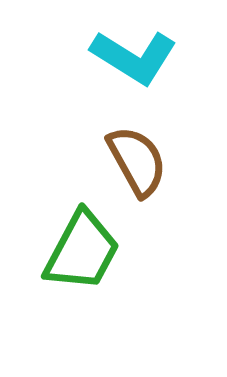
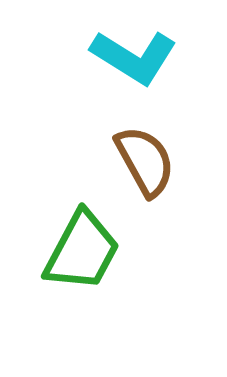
brown semicircle: moved 8 px right
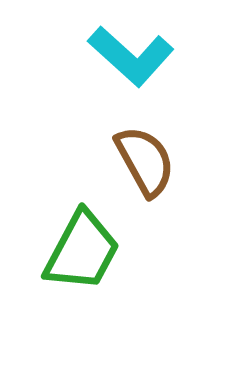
cyan L-shape: moved 3 px left, 1 px up; rotated 10 degrees clockwise
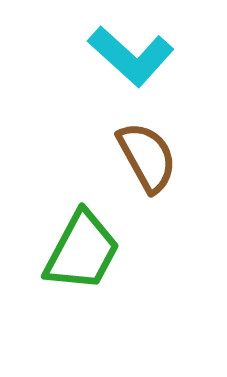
brown semicircle: moved 2 px right, 4 px up
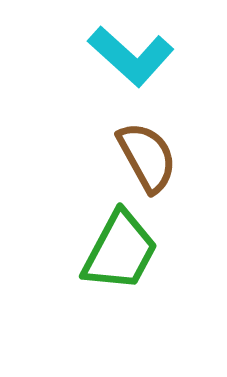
green trapezoid: moved 38 px right
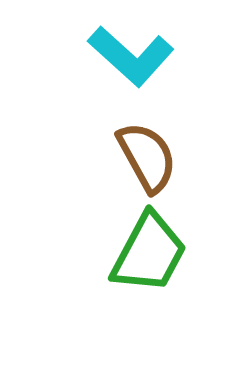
green trapezoid: moved 29 px right, 2 px down
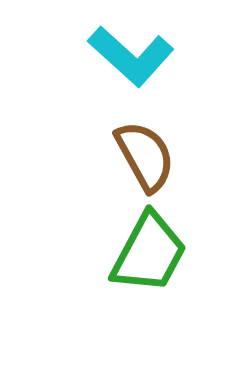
brown semicircle: moved 2 px left, 1 px up
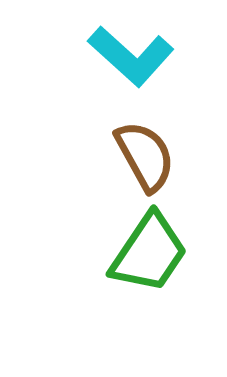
green trapezoid: rotated 6 degrees clockwise
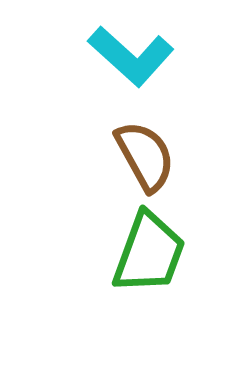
green trapezoid: rotated 14 degrees counterclockwise
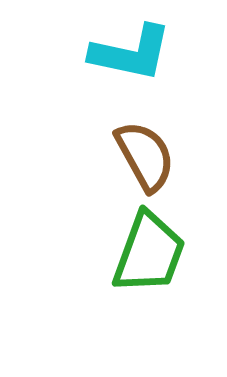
cyan L-shape: moved 3 px up; rotated 30 degrees counterclockwise
